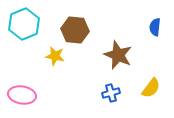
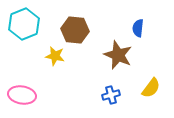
blue semicircle: moved 17 px left, 1 px down
blue cross: moved 2 px down
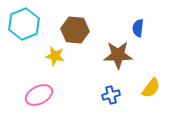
brown star: rotated 24 degrees counterclockwise
pink ellipse: moved 17 px right; rotated 36 degrees counterclockwise
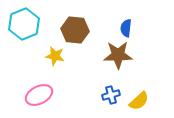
blue semicircle: moved 12 px left
yellow semicircle: moved 12 px left, 13 px down; rotated 10 degrees clockwise
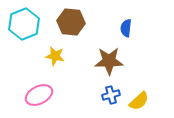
brown hexagon: moved 4 px left, 8 px up
brown star: moved 9 px left, 6 px down
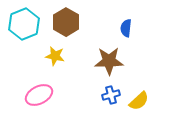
brown hexagon: moved 5 px left; rotated 24 degrees clockwise
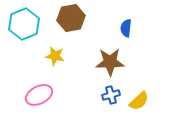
brown hexagon: moved 5 px right, 4 px up; rotated 20 degrees clockwise
brown star: moved 1 px right, 1 px down
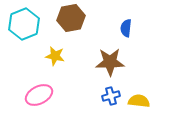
blue cross: moved 1 px down
yellow semicircle: rotated 130 degrees counterclockwise
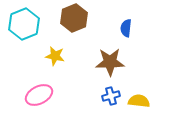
brown hexagon: moved 3 px right; rotated 12 degrees counterclockwise
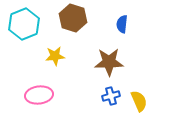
brown hexagon: moved 1 px left; rotated 20 degrees counterclockwise
blue semicircle: moved 4 px left, 4 px up
yellow star: rotated 18 degrees counterclockwise
brown star: moved 1 px left
pink ellipse: rotated 20 degrees clockwise
yellow semicircle: rotated 60 degrees clockwise
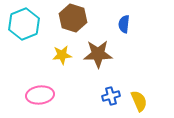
blue semicircle: moved 2 px right
yellow star: moved 7 px right, 1 px up
brown star: moved 11 px left, 8 px up
pink ellipse: moved 1 px right
